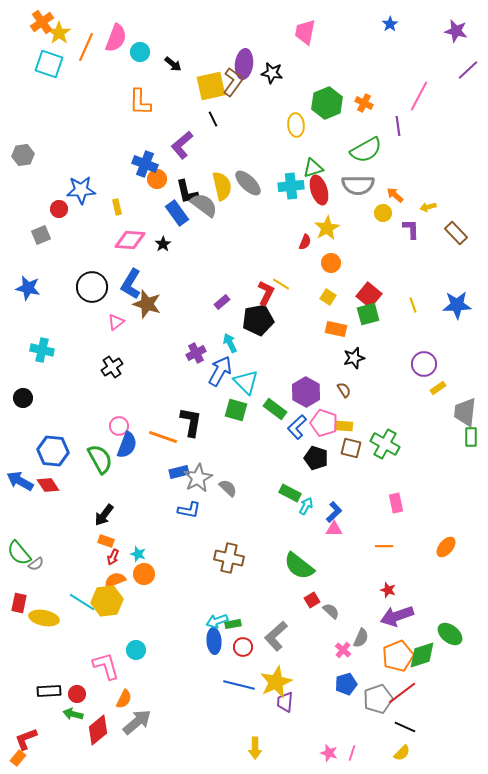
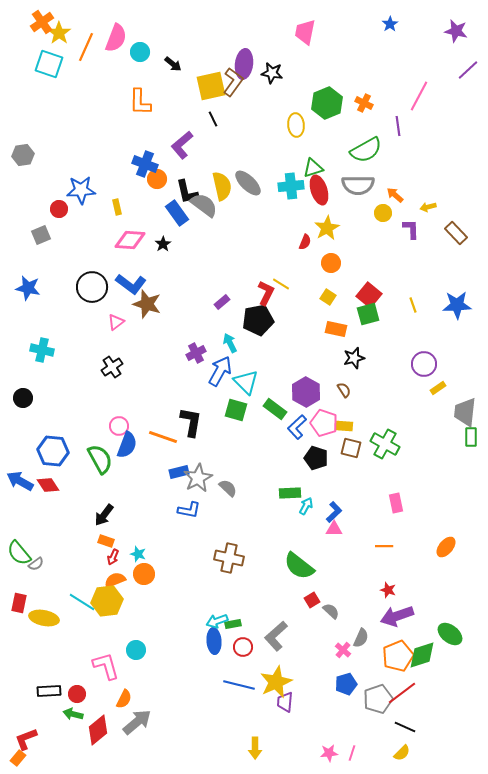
blue L-shape at (131, 284): rotated 84 degrees counterclockwise
green rectangle at (290, 493): rotated 30 degrees counterclockwise
pink star at (329, 753): rotated 24 degrees counterclockwise
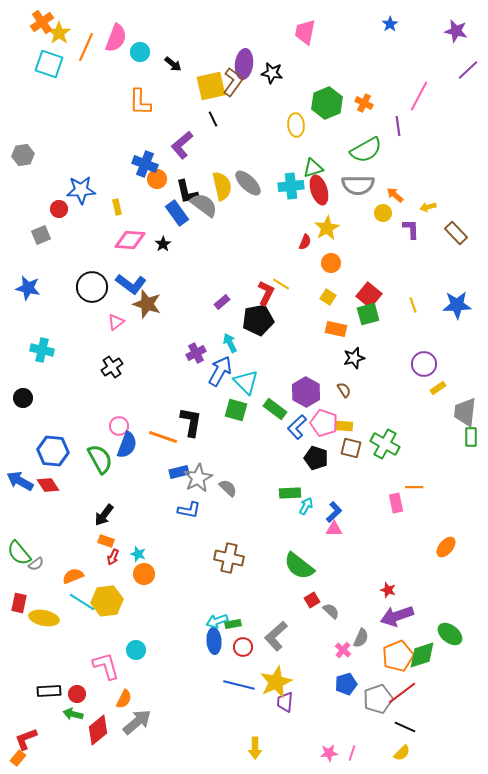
orange line at (384, 546): moved 30 px right, 59 px up
orange semicircle at (115, 580): moved 42 px left, 4 px up
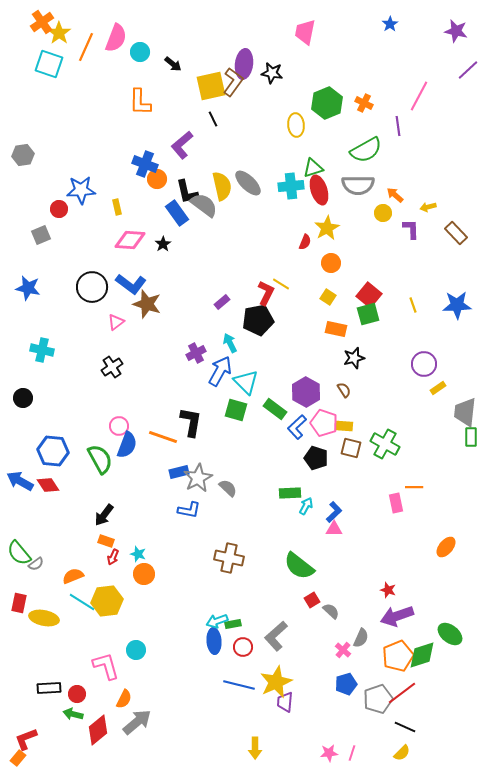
black rectangle at (49, 691): moved 3 px up
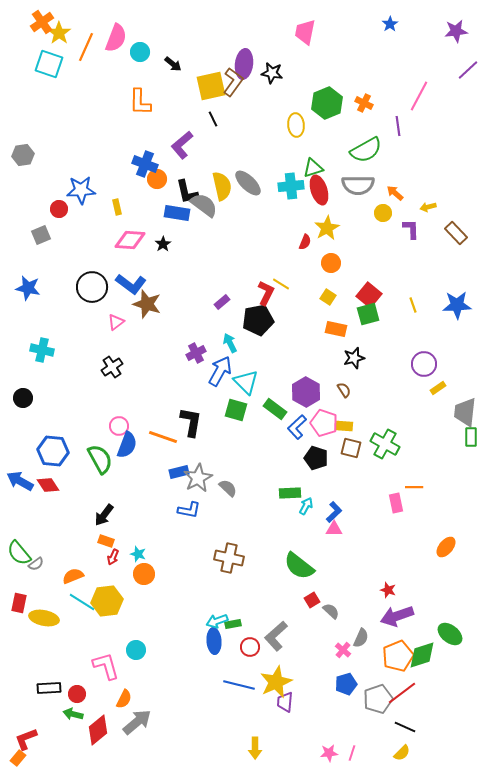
purple star at (456, 31): rotated 20 degrees counterclockwise
orange arrow at (395, 195): moved 2 px up
blue rectangle at (177, 213): rotated 45 degrees counterclockwise
red circle at (243, 647): moved 7 px right
